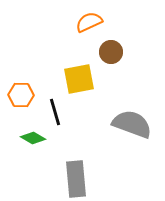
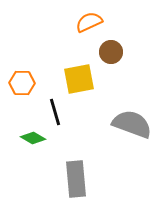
orange hexagon: moved 1 px right, 12 px up
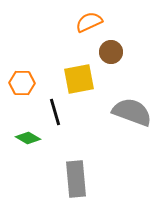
gray semicircle: moved 12 px up
green diamond: moved 5 px left
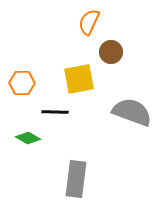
orange semicircle: rotated 40 degrees counterclockwise
black line: rotated 72 degrees counterclockwise
gray rectangle: rotated 12 degrees clockwise
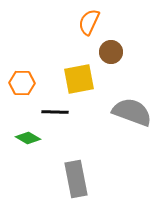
gray rectangle: rotated 18 degrees counterclockwise
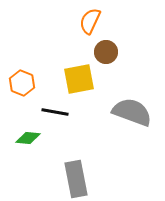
orange semicircle: moved 1 px right, 1 px up
brown circle: moved 5 px left
orange hexagon: rotated 20 degrees clockwise
black line: rotated 8 degrees clockwise
green diamond: rotated 25 degrees counterclockwise
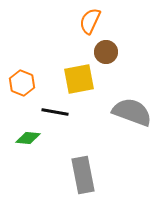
gray rectangle: moved 7 px right, 4 px up
